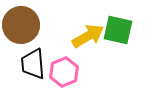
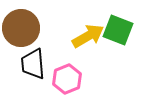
brown circle: moved 3 px down
green square: rotated 8 degrees clockwise
pink hexagon: moved 3 px right, 7 px down
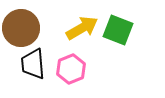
yellow arrow: moved 6 px left, 8 px up
pink hexagon: moved 4 px right, 10 px up
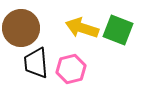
yellow arrow: rotated 132 degrees counterclockwise
black trapezoid: moved 3 px right, 1 px up
pink hexagon: rotated 8 degrees clockwise
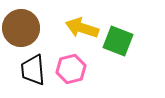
green square: moved 11 px down
black trapezoid: moved 3 px left, 7 px down
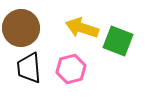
black trapezoid: moved 4 px left, 2 px up
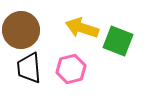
brown circle: moved 2 px down
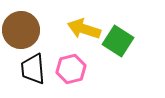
yellow arrow: moved 2 px right, 1 px down
green square: rotated 12 degrees clockwise
black trapezoid: moved 4 px right, 1 px down
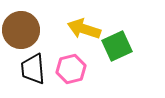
green square: moved 1 px left, 5 px down; rotated 32 degrees clockwise
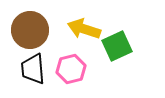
brown circle: moved 9 px right
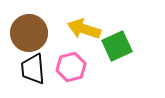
brown circle: moved 1 px left, 3 px down
pink hexagon: moved 2 px up
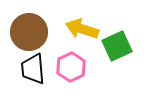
yellow arrow: moved 2 px left
brown circle: moved 1 px up
pink hexagon: rotated 12 degrees counterclockwise
